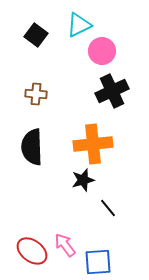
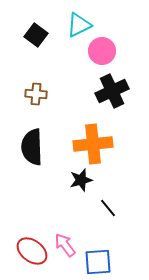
black star: moved 2 px left
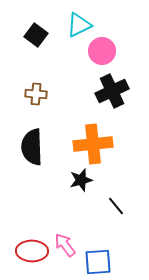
black line: moved 8 px right, 2 px up
red ellipse: rotated 36 degrees counterclockwise
